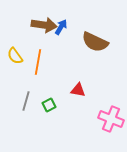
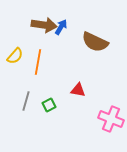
yellow semicircle: rotated 102 degrees counterclockwise
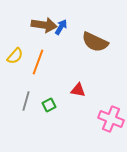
orange line: rotated 10 degrees clockwise
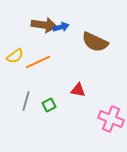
blue arrow: rotated 42 degrees clockwise
yellow semicircle: rotated 12 degrees clockwise
orange line: rotated 45 degrees clockwise
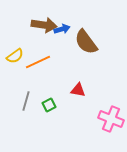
blue arrow: moved 1 px right, 2 px down
brown semicircle: moved 9 px left; rotated 28 degrees clockwise
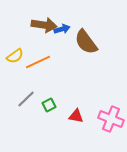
red triangle: moved 2 px left, 26 px down
gray line: moved 2 px up; rotated 30 degrees clockwise
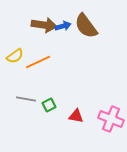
blue arrow: moved 1 px right, 3 px up
brown semicircle: moved 16 px up
gray line: rotated 54 degrees clockwise
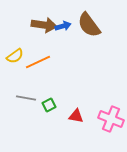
brown semicircle: moved 3 px right, 1 px up
gray line: moved 1 px up
